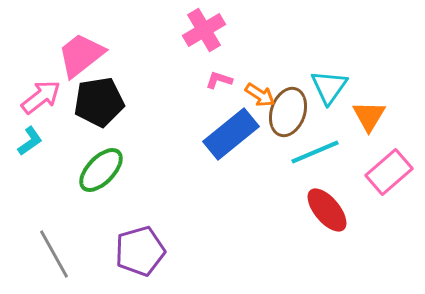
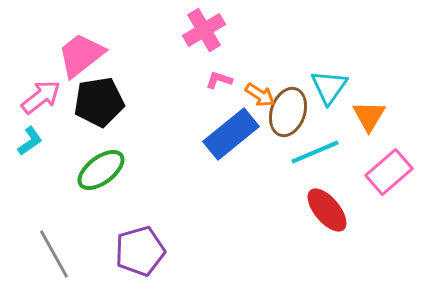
green ellipse: rotated 9 degrees clockwise
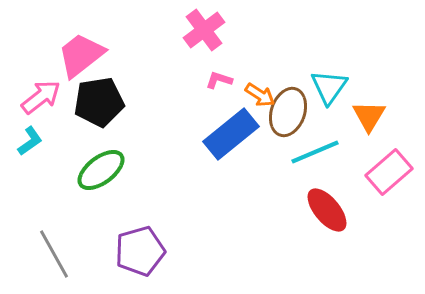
pink cross: rotated 6 degrees counterclockwise
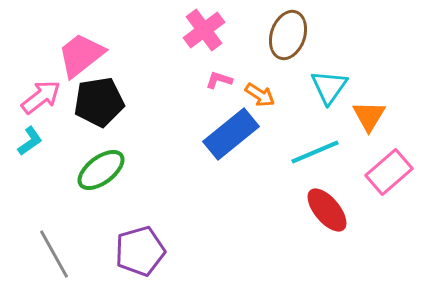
brown ellipse: moved 77 px up
